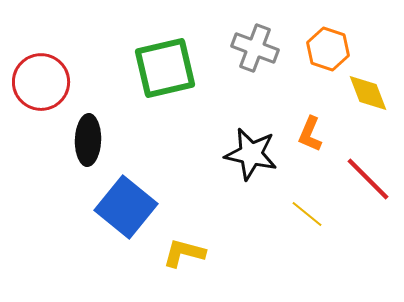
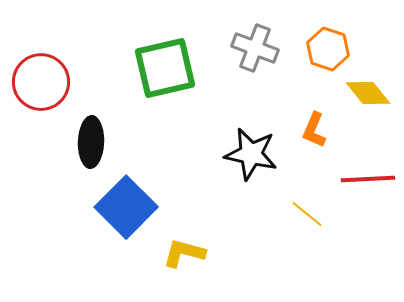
yellow diamond: rotated 18 degrees counterclockwise
orange L-shape: moved 4 px right, 4 px up
black ellipse: moved 3 px right, 2 px down
red line: rotated 48 degrees counterclockwise
blue square: rotated 6 degrees clockwise
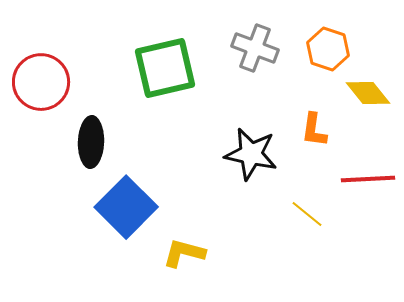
orange L-shape: rotated 15 degrees counterclockwise
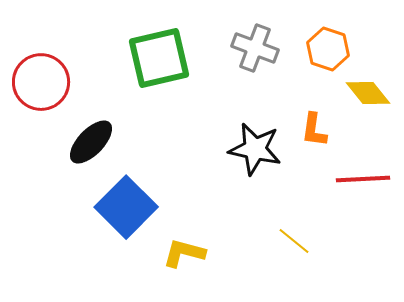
green square: moved 6 px left, 10 px up
black ellipse: rotated 42 degrees clockwise
black star: moved 4 px right, 5 px up
red line: moved 5 px left
yellow line: moved 13 px left, 27 px down
